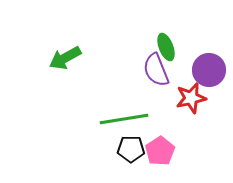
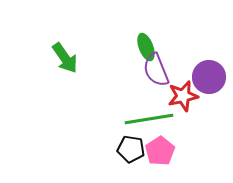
green ellipse: moved 20 px left
green arrow: rotated 96 degrees counterclockwise
purple circle: moved 7 px down
red star: moved 8 px left, 2 px up
green line: moved 25 px right
black pentagon: rotated 8 degrees clockwise
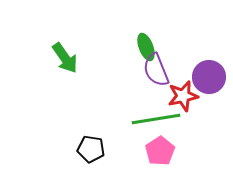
green line: moved 7 px right
black pentagon: moved 40 px left
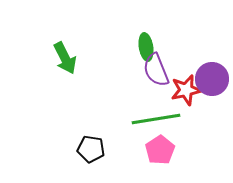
green ellipse: rotated 12 degrees clockwise
green arrow: rotated 8 degrees clockwise
purple circle: moved 3 px right, 2 px down
red star: moved 3 px right, 6 px up
pink pentagon: moved 1 px up
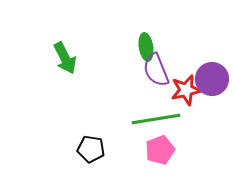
pink pentagon: rotated 12 degrees clockwise
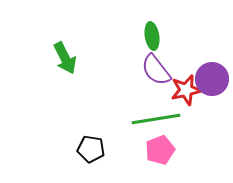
green ellipse: moved 6 px right, 11 px up
purple semicircle: rotated 16 degrees counterclockwise
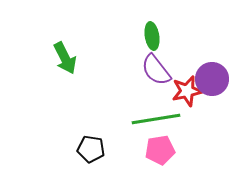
red star: moved 1 px right, 1 px down
pink pentagon: rotated 12 degrees clockwise
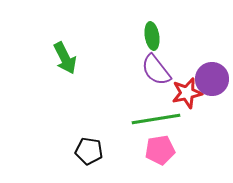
red star: moved 2 px down
black pentagon: moved 2 px left, 2 px down
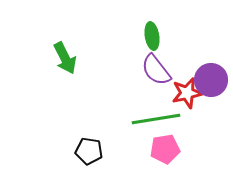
purple circle: moved 1 px left, 1 px down
pink pentagon: moved 5 px right, 1 px up
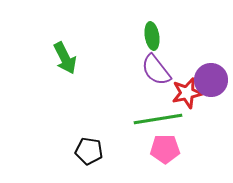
green line: moved 2 px right
pink pentagon: rotated 8 degrees clockwise
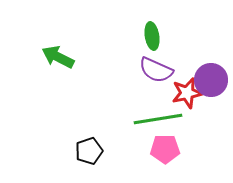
green arrow: moved 7 px left, 1 px up; rotated 144 degrees clockwise
purple semicircle: rotated 28 degrees counterclockwise
black pentagon: rotated 28 degrees counterclockwise
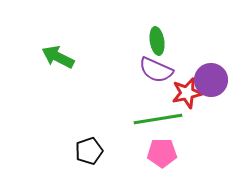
green ellipse: moved 5 px right, 5 px down
pink pentagon: moved 3 px left, 4 px down
